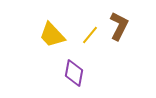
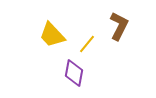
yellow line: moved 3 px left, 9 px down
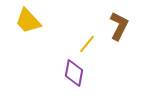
yellow trapezoid: moved 24 px left, 14 px up
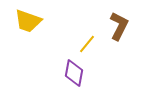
yellow trapezoid: rotated 28 degrees counterclockwise
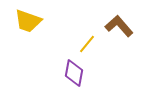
brown L-shape: rotated 68 degrees counterclockwise
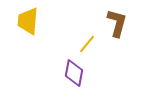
yellow trapezoid: rotated 76 degrees clockwise
brown L-shape: moved 2 px left, 3 px up; rotated 56 degrees clockwise
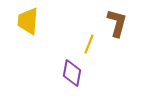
yellow line: moved 2 px right; rotated 18 degrees counterclockwise
purple diamond: moved 2 px left
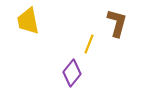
yellow trapezoid: rotated 16 degrees counterclockwise
purple diamond: rotated 28 degrees clockwise
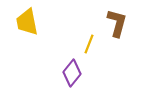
yellow trapezoid: moved 1 px left, 1 px down
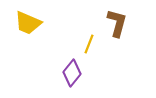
yellow trapezoid: moved 1 px right, 1 px down; rotated 56 degrees counterclockwise
